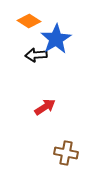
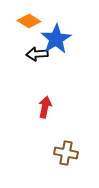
black arrow: moved 1 px right, 1 px up
red arrow: rotated 45 degrees counterclockwise
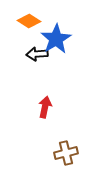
brown cross: rotated 25 degrees counterclockwise
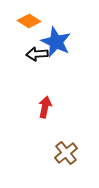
blue star: moved 3 px down; rotated 16 degrees counterclockwise
brown cross: rotated 25 degrees counterclockwise
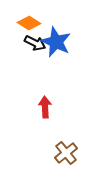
orange diamond: moved 2 px down
black arrow: moved 2 px left, 11 px up; rotated 150 degrees counterclockwise
red arrow: rotated 15 degrees counterclockwise
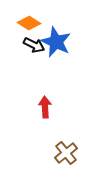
black arrow: moved 1 px left, 2 px down
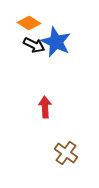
brown cross: rotated 15 degrees counterclockwise
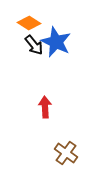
black arrow: rotated 25 degrees clockwise
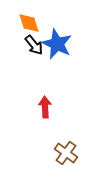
orange diamond: rotated 40 degrees clockwise
blue star: moved 1 px right, 2 px down
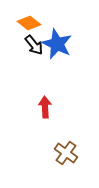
orange diamond: rotated 35 degrees counterclockwise
